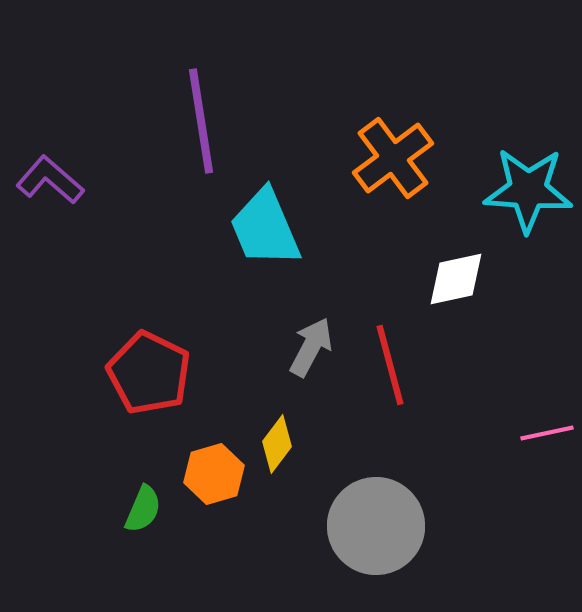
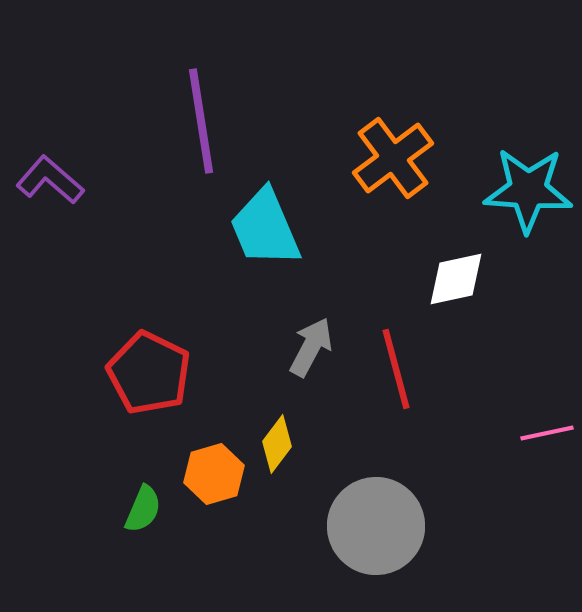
red line: moved 6 px right, 4 px down
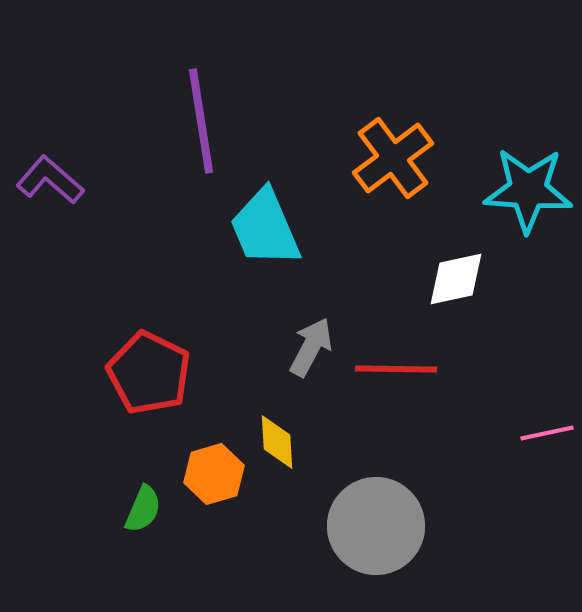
red line: rotated 74 degrees counterclockwise
yellow diamond: moved 2 px up; rotated 40 degrees counterclockwise
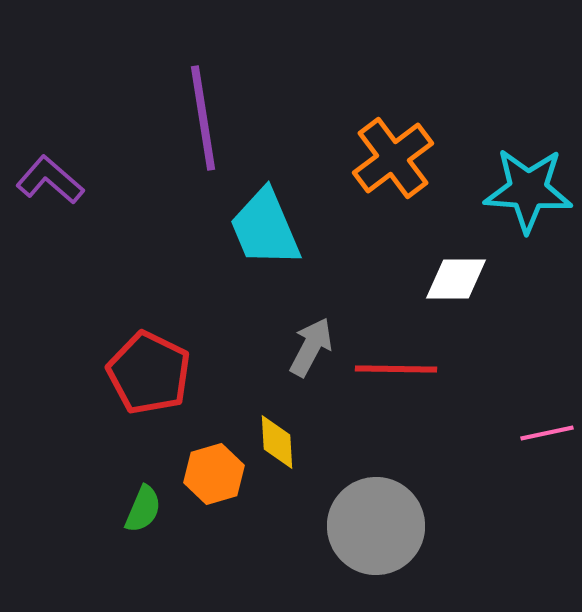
purple line: moved 2 px right, 3 px up
white diamond: rotated 12 degrees clockwise
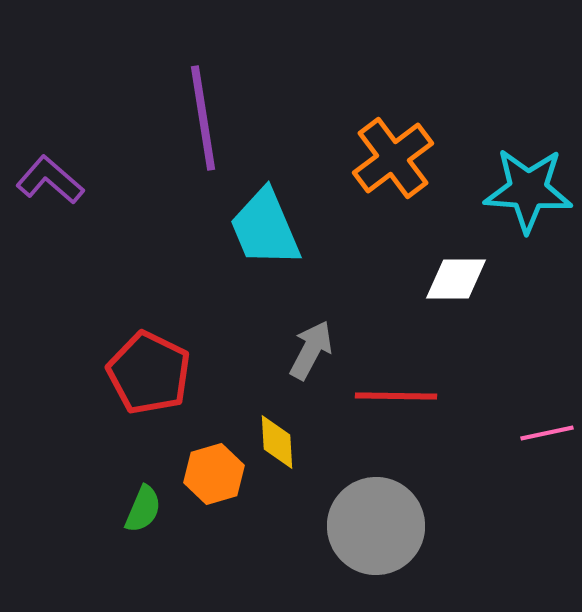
gray arrow: moved 3 px down
red line: moved 27 px down
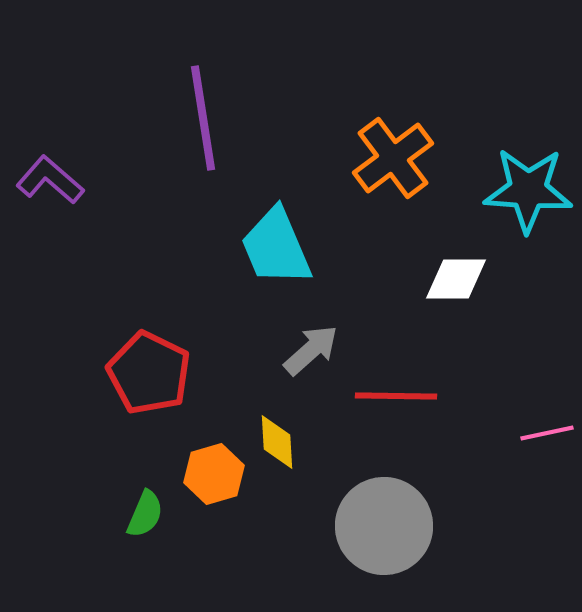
cyan trapezoid: moved 11 px right, 19 px down
gray arrow: rotated 20 degrees clockwise
green semicircle: moved 2 px right, 5 px down
gray circle: moved 8 px right
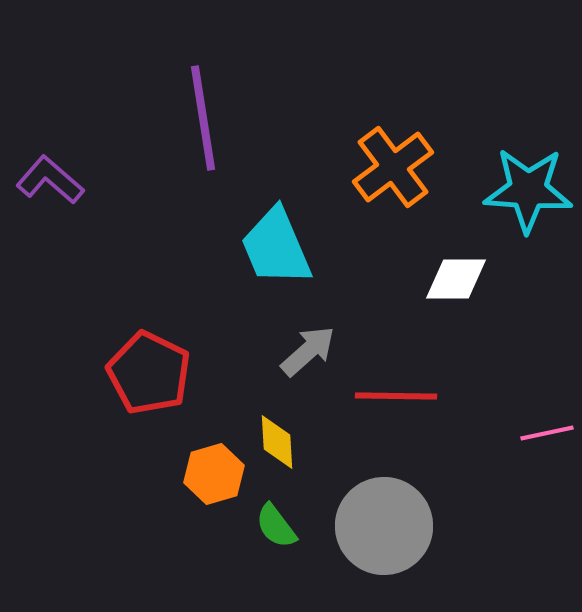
orange cross: moved 9 px down
gray arrow: moved 3 px left, 1 px down
green semicircle: moved 131 px right, 12 px down; rotated 120 degrees clockwise
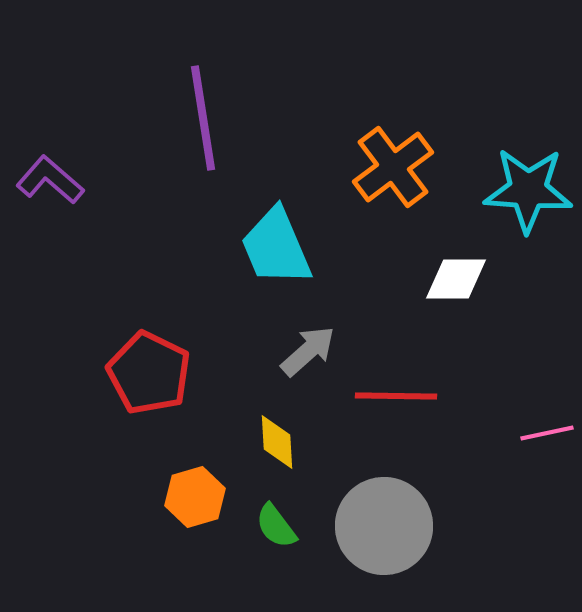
orange hexagon: moved 19 px left, 23 px down
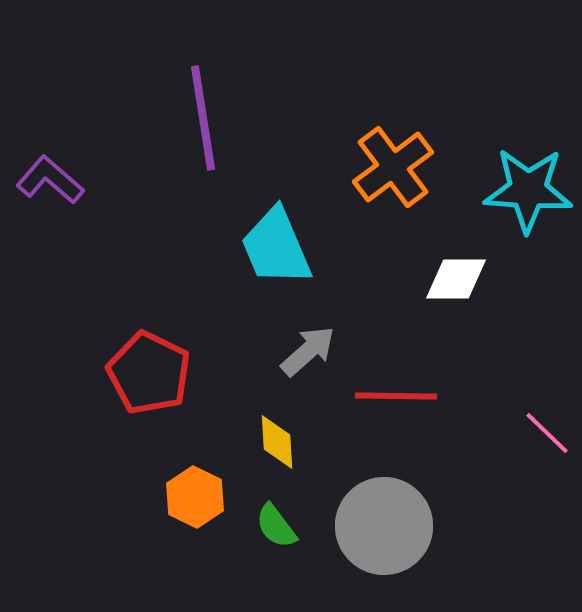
pink line: rotated 56 degrees clockwise
orange hexagon: rotated 18 degrees counterclockwise
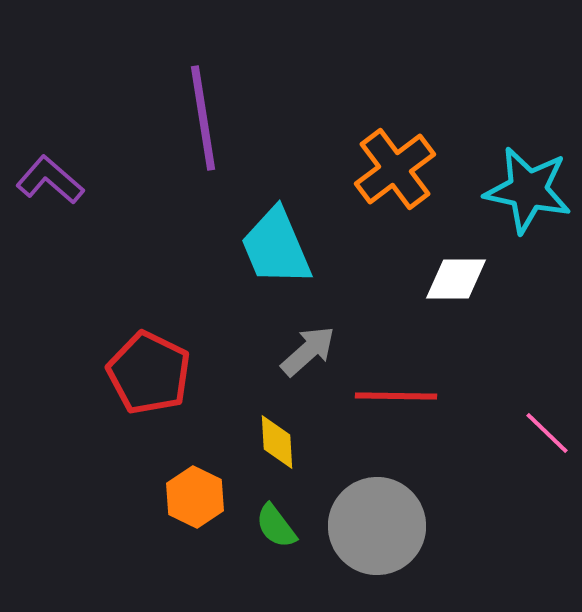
orange cross: moved 2 px right, 2 px down
cyan star: rotated 8 degrees clockwise
gray circle: moved 7 px left
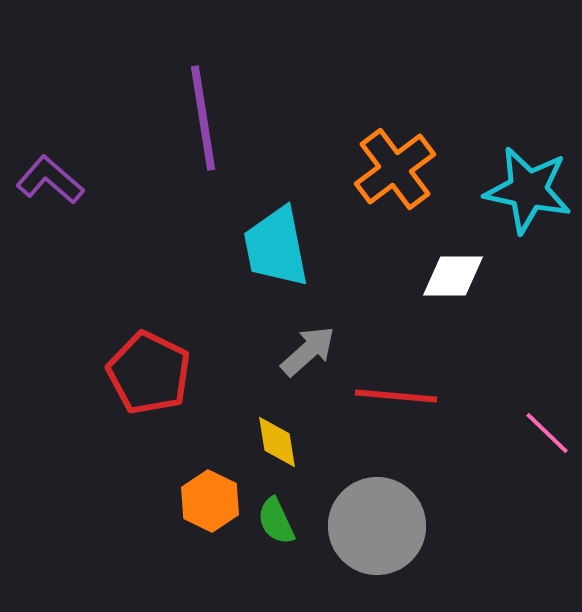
cyan trapezoid: rotated 12 degrees clockwise
white diamond: moved 3 px left, 3 px up
red line: rotated 4 degrees clockwise
yellow diamond: rotated 6 degrees counterclockwise
orange hexagon: moved 15 px right, 4 px down
green semicircle: moved 5 px up; rotated 12 degrees clockwise
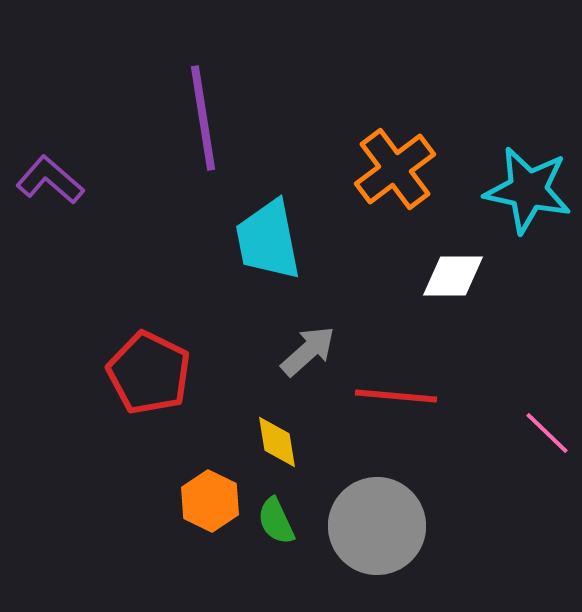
cyan trapezoid: moved 8 px left, 7 px up
